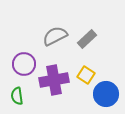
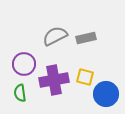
gray rectangle: moved 1 px left, 1 px up; rotated 30 degrees clockwise
yellow square: moved 1 px left, 2 px down; rotated 18 degrees counterclockwise
green semicircle: moved 3 px right, 3 px up
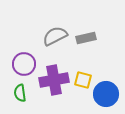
yellow square: moved 2 px left, 3 px down
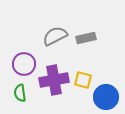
blue circle: moved 3 px down
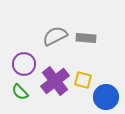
gray rectangle: rotated 18 degrees clockwise
purple cross: moved 1 px right, 1 px down; rotated 28 degrees counterclockwise
green semicircle: moved 1 px up; rotated 36 degrees counterclockwise
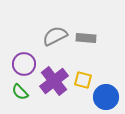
purple cross: moved 1 px left
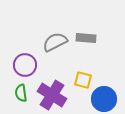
gray semicircle: moved 6 px down
purple circle: moved 1 px right, 1 px down
purple cross: moved 2 px left, 14 px down; rotated 20 degrees counterclockwise
green semicircle: moved 1 px right, 1 px down; rotated 36 degrees clockwise
blue circle: moved 2 px left, 2 px down
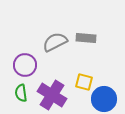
yellow square: moved 1 px right, 2 px down
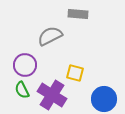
gray rectangle: moved 8 px left, 24 px up
gray semicircle: moved 5 px left, 6 px up
yellow square: moved 9 px left, 9 px up
green semicircle: moved 1 px right, 3 px up; rotated 18 degrees counterclockwise
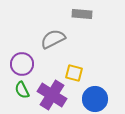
gray rectangle: moved 4 px right
gray semicircle: moved 3 px right, 3 px down
purple circle: moved 3 px left, 1 px up
yellow square: moved 1 px left
blue circle: moved 9 px left
